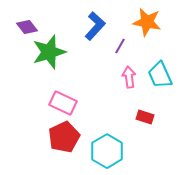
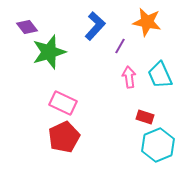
cyan hexagon: moved 51 px right, 6 px up; rotated 8 degrees clockwise
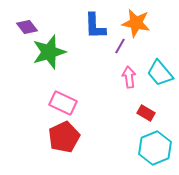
orange star: moved 11 px left, 1 px down
blue L-shape: rotated 136 degrees clockwise
cyan trapezoid: moved 2 px up; rotated 16 degrees counterclockwise
red rectangle: moved 1 px right, 4 px up; rotated 12 degrees clockwise
cyan hexagon: moved 3 px left, 3 px down
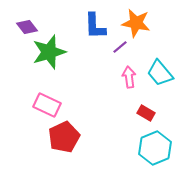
purple line: moved 1 px down; rotated 21 degrees clockwise
pink rectangle: moved 16 px left, 2 px down
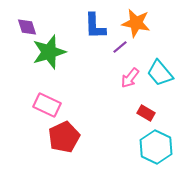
purple diamond: rotated 20 degrees clockwise
pink arrow: moved 1 px right, 1 px down; rotated 135 degrees counterclockwise
cyan hexagon: moved 1 px right, 1 px up; rotated 12 degrees counterclockwise
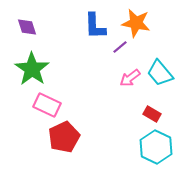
green star: moved 17 px left, 17 px down; rotated 20 degrees counterclockwise
pink arrow: rotated 15 degrees clockwise
red rectangle: moved 6 px right, 1 px down
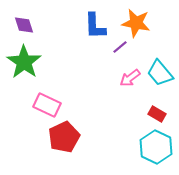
purple diamond: moved 3 px left, 2 px up
green star: moved 8 px left, 7 px up
red rectangle: moved 5 px right
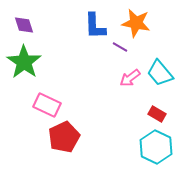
purple line: rotated 70 degrees clockwise
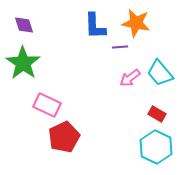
purple line: rotated 35 degrees counterclockwise
green star: moved 1 px left, 1 px down
